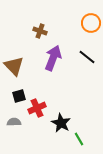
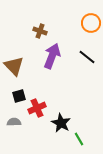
purple arrow: moved 1 px left, 2 px up
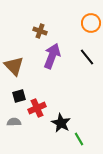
black line: rotated 12 degrees clockwise
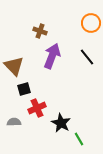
black square: moved 5 px right, 7 px up
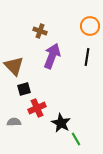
orange circle: moved 1 px left, 3 px down
black line: rotated 48 degrees clockwise
green line: moved 3 px left
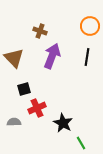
brown triangle: moved 8 px up
black star: moved 2 px right
green line: moved 5 px right, 4 px down
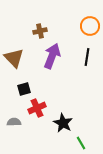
brown cross: rotated 32 degrees counterclockwise
